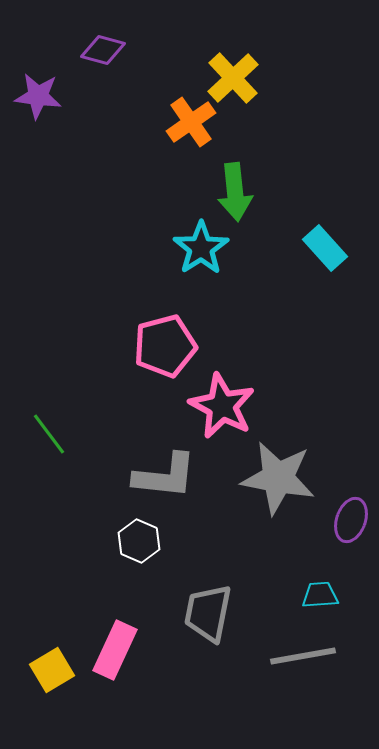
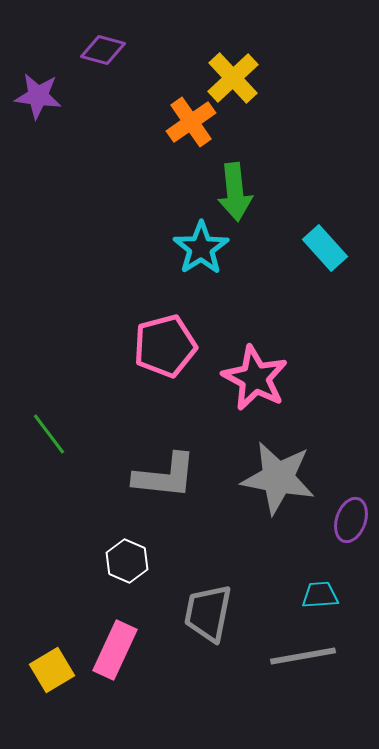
pink star: moved 33 px right, 28 px up
white hexagon: moved 12 px left, 20 px down
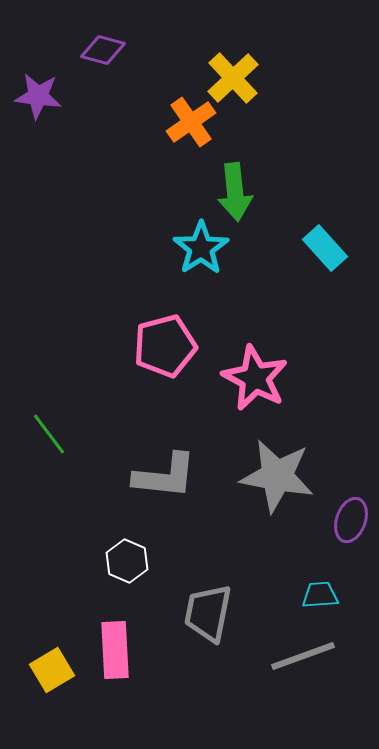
gray star: moved 1 px left, 2 px up
pink rectangle: rotated 28 degrees counterclockwise
gray line: rotated 10 degrees counterclockwise
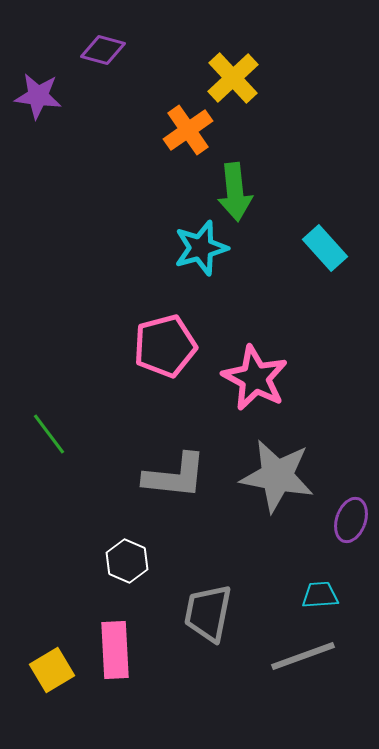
orange cross: moved 3 px left, 8 px down
cyan star: rotated 18 degrees clockwise
gray L-shape: moved 10 px right
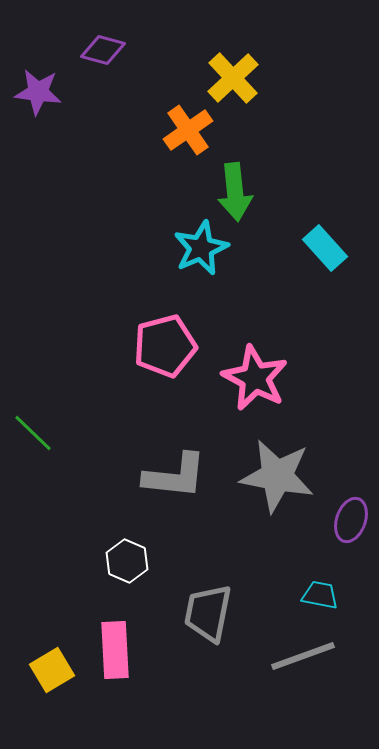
purple star: moved 4 px up
cyan star: rotated 8 degrees counterclockwise
green line: moved 16 px left, 1 px up; rotated 9 degrees counterclockwise
cyan trapezoid: rotated 15 degrees clockwise
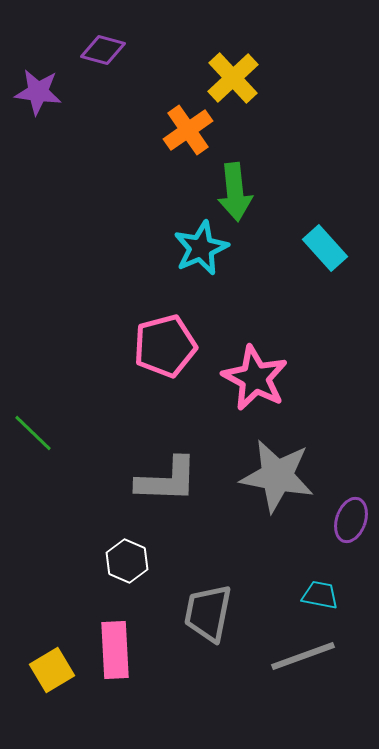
gray L-shape: moved 8 px left, 4 px down; rotated 4 degrees counterclockwise
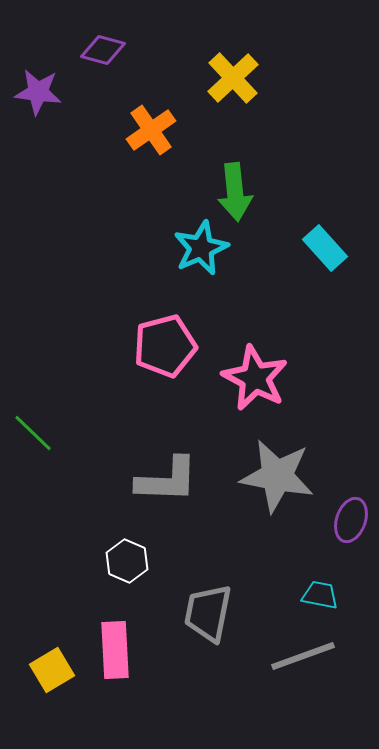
orange cross: moved 37 px left
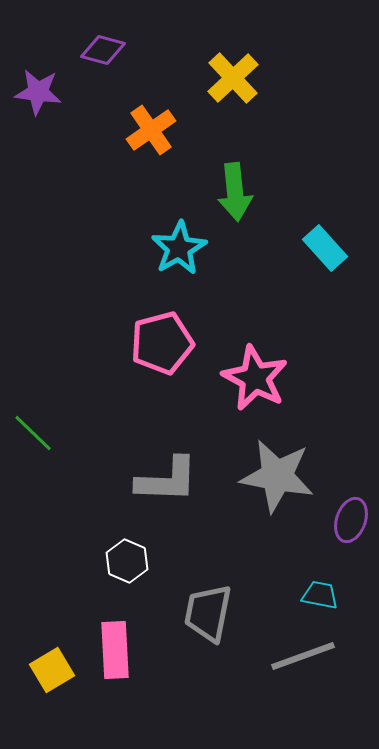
cyan star: moved 22 px left; rotated 6 degrees counterclockwise
pink pentagon: moved 3 px left, 3 px up
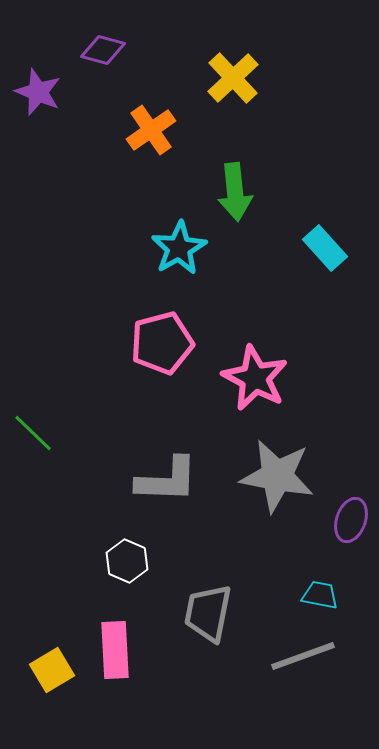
purple star: rotated 15 degrees clockwise
